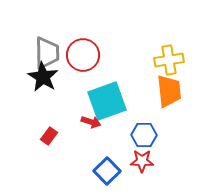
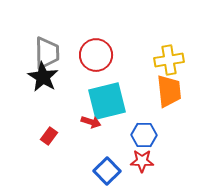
red circle: moved 13 px right
cyan square: rotated 6 degrees clockwise
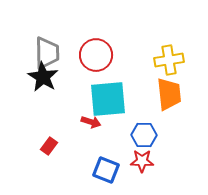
orange trapezoid: moved 3 px down
cyan square: moved 1 px right, 2 px up; rotated 9 degrees clockwise
red rectangle: moved 10 px down
blue square: moved 1 px left, 1 px up; rotated 24 degrees counterclockwise
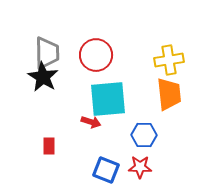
red rectangle: rotated 36 degrees counterclockwise
red star: moved 2 px left, 6 px down
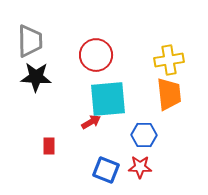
gray trapezoid: moved 17 px left, 12 px up
black star: moved 7 px left; rotated 28 degrees counterclockwise
red arrow: rotated 48 degrees counterclockwise
